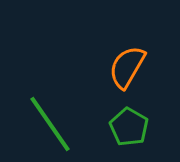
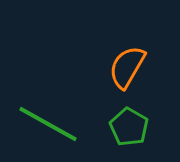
green line: moved 2 px left; rotated 26 degrees counterclockwise
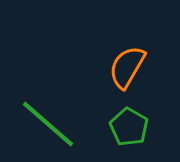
green line: rotated 12 degrees clockwise
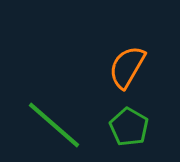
green line: moved 6 px right, 1 px down
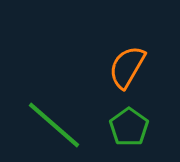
green pentagon: rotated 6 degrees clockwise
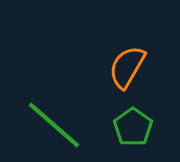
green pentagon: moved 4 px right
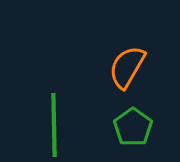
green line: rotated 48 degrees clockwise
